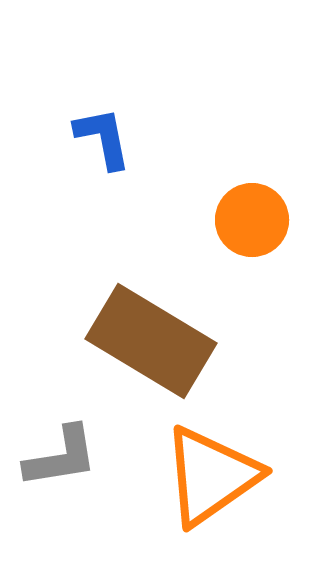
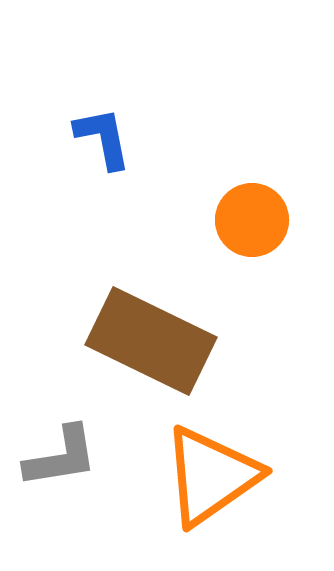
brown rectangle: rotated 5 degrees counterclockwise
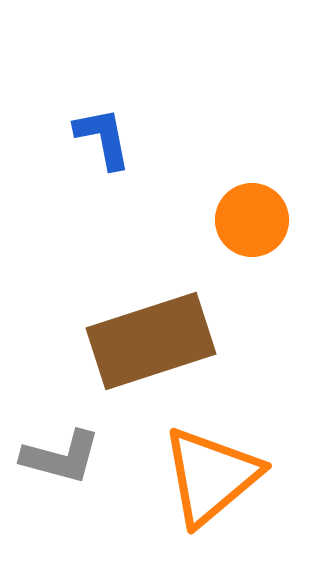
brown rectangle: rotated 44 degrees counterclockwise
gray L-shape: rotated 24 degrees clockwise
orange triangle: rotated 5 degrees counterclockwise
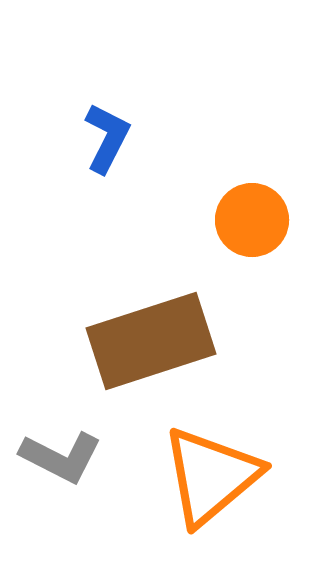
blue L-shape: moved 4 px right; rotated 38 degrees clockwise
gray L-shape: rotated 12 degrees clockwise
